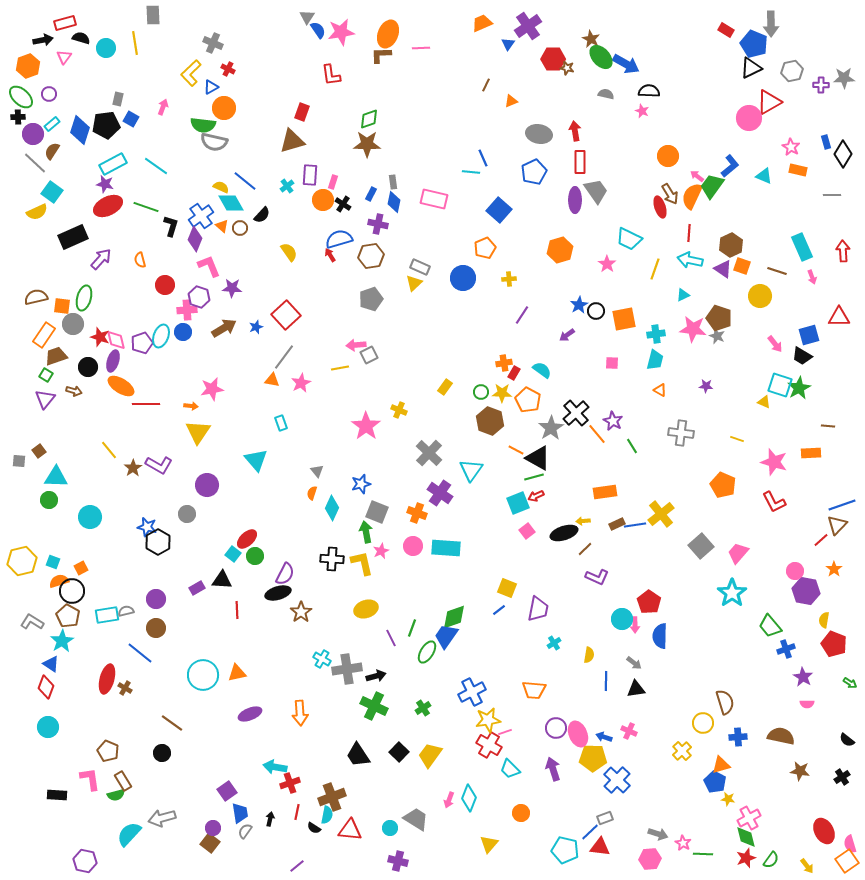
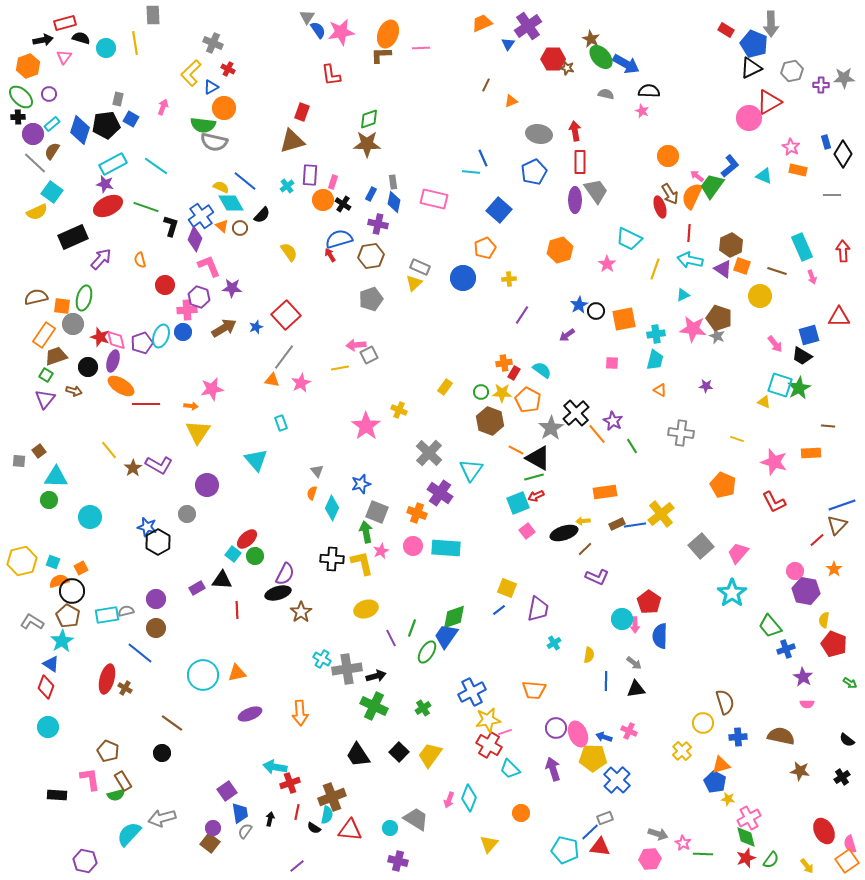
red line at (821, 540): moved 4 px left
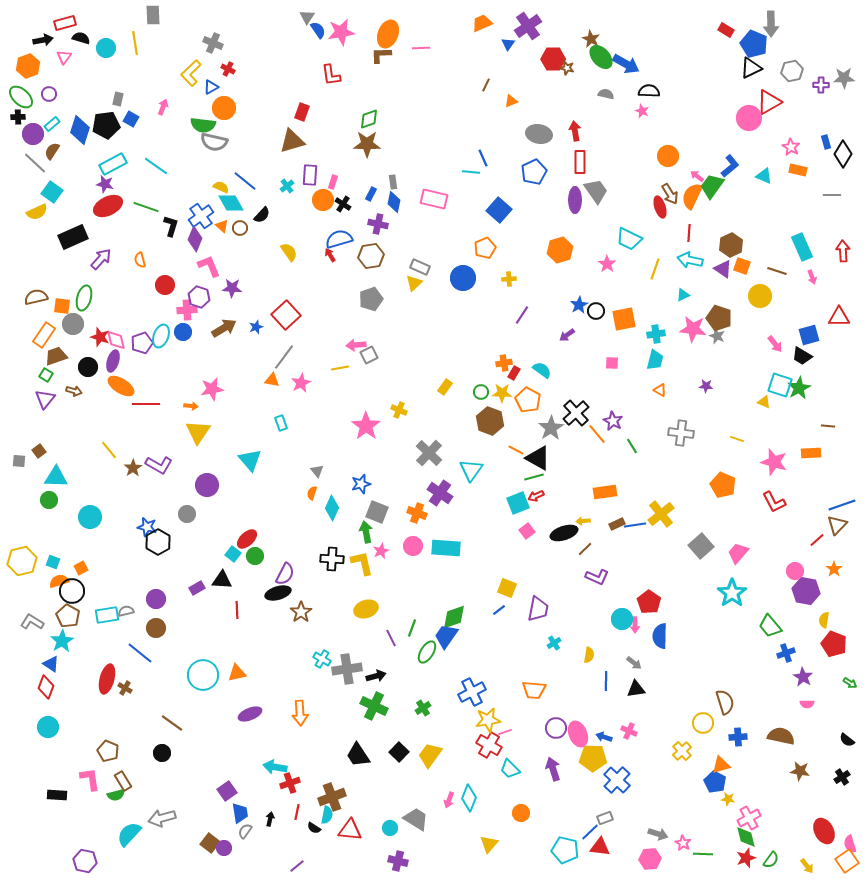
cyan triangle at (256, 460): moved 6 px left
blue cross at (786, 649): moved 4 px down
purple circle at (213, 828): moved 11 px right, 20 px down
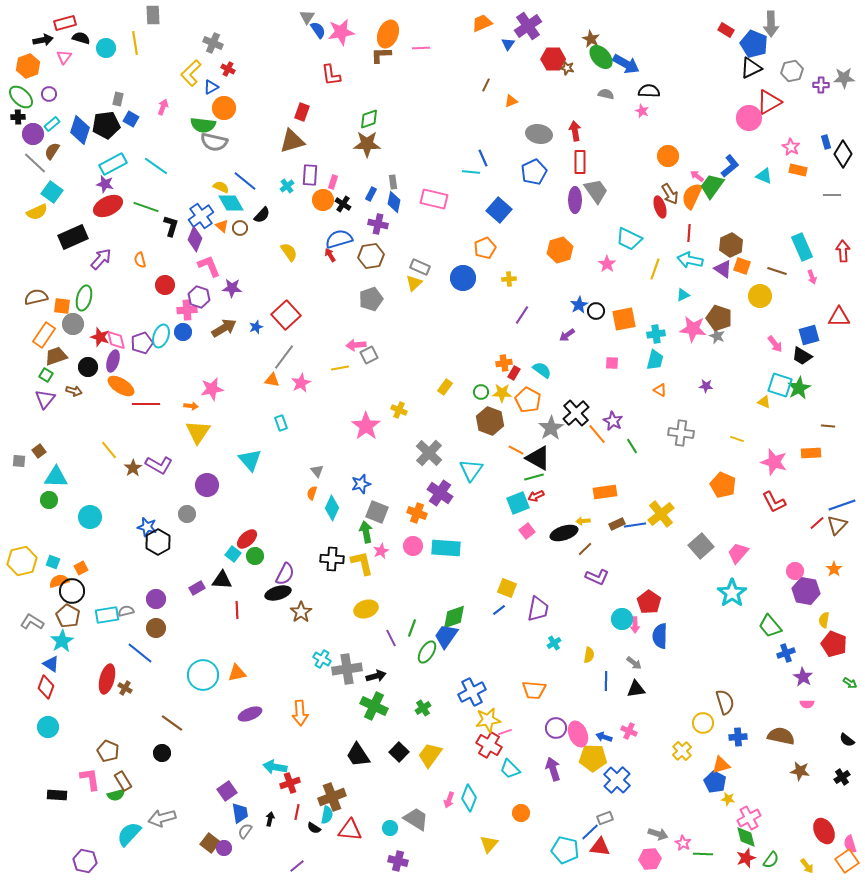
red line at (817, 540): moved 17 px up
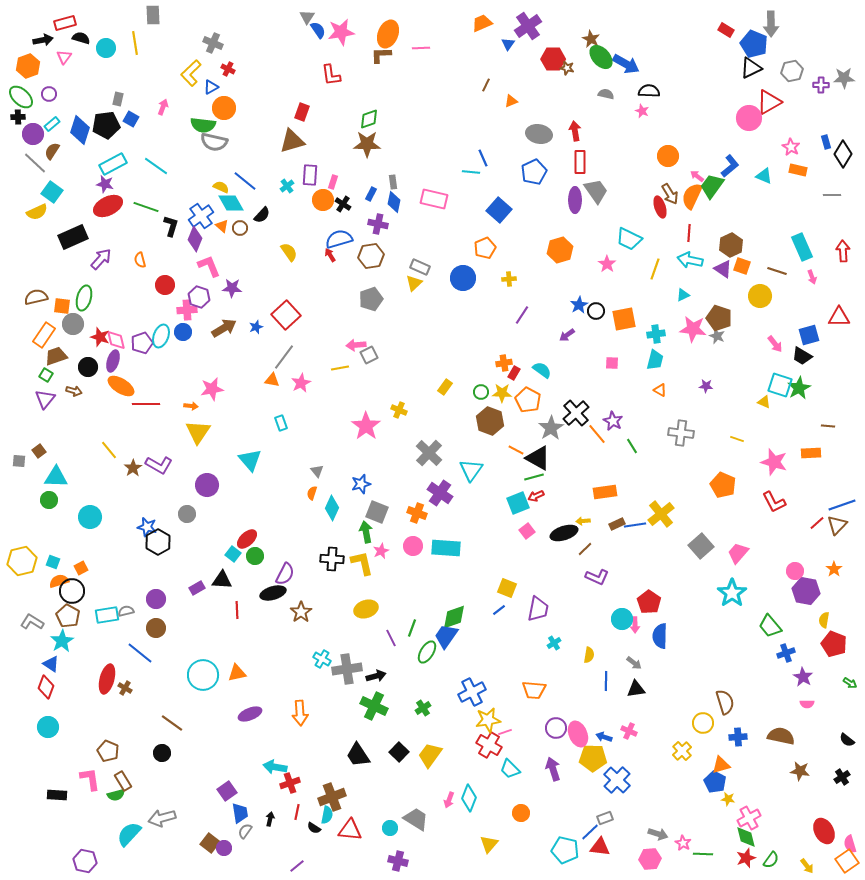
black ellipse at (278, 593): moved 5 px left
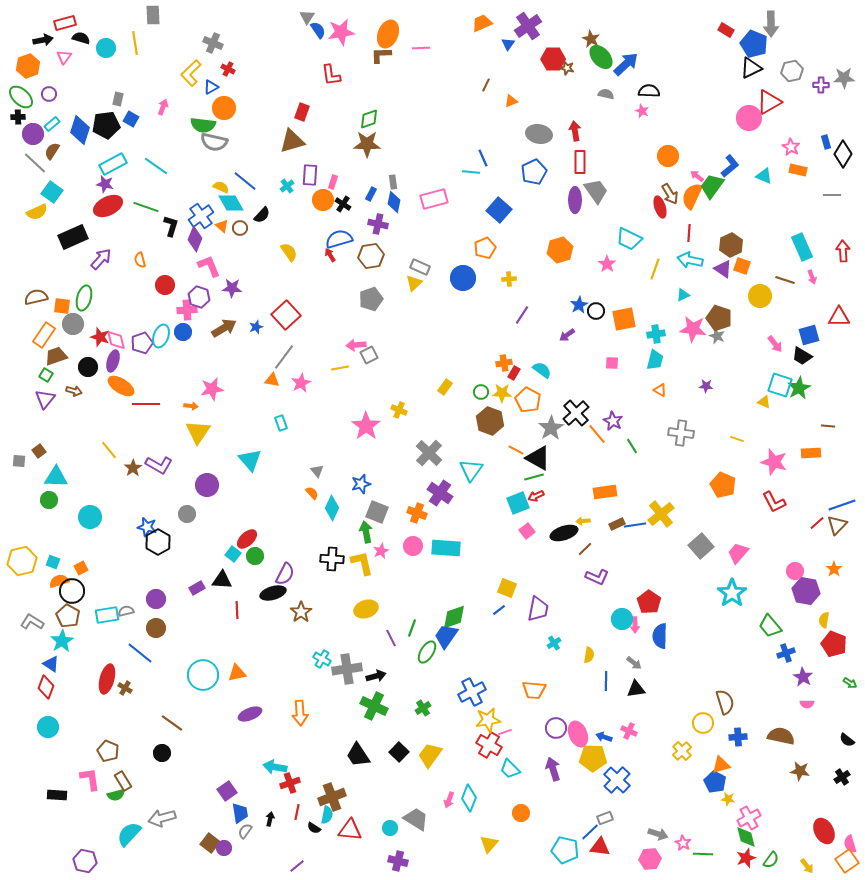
blue arrow at (626, 64): rotated 72 degrees counterclockwise
pink rectangle at (434, 199): rotated 28 degrees counterclockwise
brown line at (777, 271): moved 8 px right, 9 px down
orange semicircle at (312, 493): rotated 120 degrees clockwise
